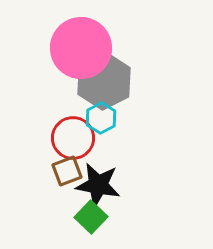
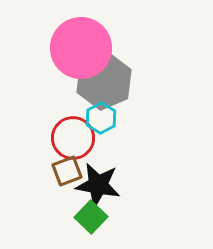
gray hexagon: rotated 4 degrees clockwise
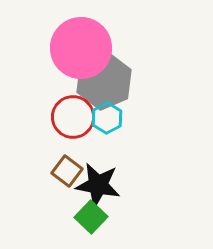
cyan hexagon: moved 6 px right
red circle: moved 21 px up
brown square: rotated 32 degrees counterclockwise
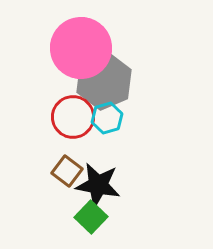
cyan hexagon: rotated 12 degrees clockwise
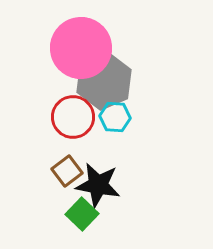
cyan hexagon: moved 8 px right, 1 px up; rotated 20 degrees clockwise
brown square: rotated 16 degrees clockwise
green square: moved 9 px left, 3 px up
